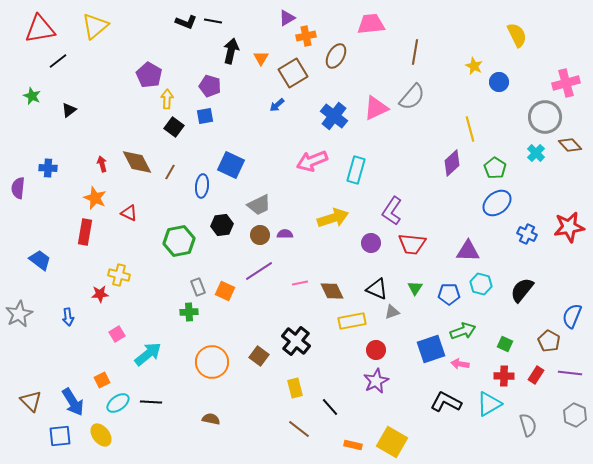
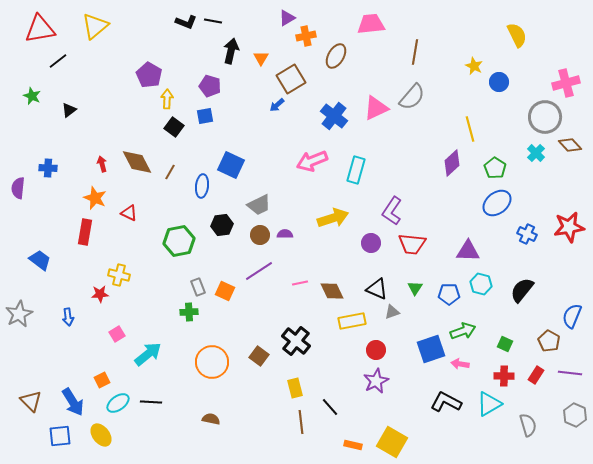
brown square at (293, 73): moved 2 px left, 6 px down
brown line at (299, 429): moved 2 px right, 7 px up; rotated 45 degrees clockwise
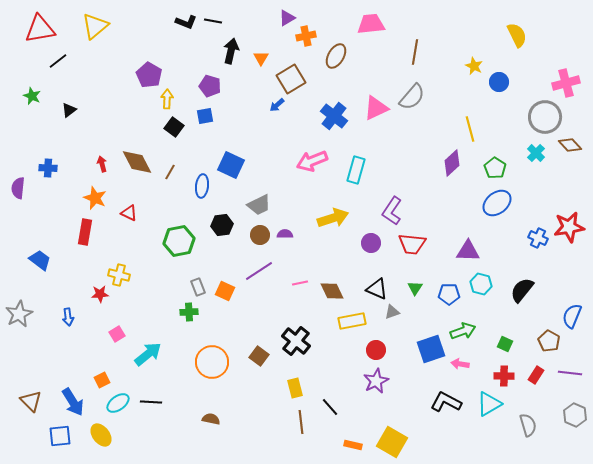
blue cross at (527, 234): moved 11 px right, 4 px down
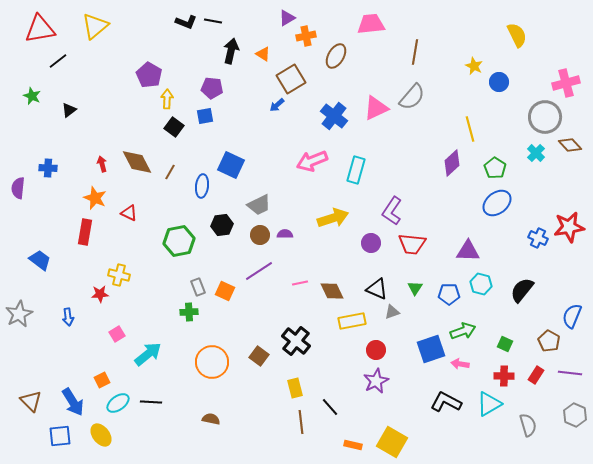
orange triangle at (261, 58): moved 2 px right, 4 px up; rotated 28 degrees counterclockwise
purple pentagon at (210, 86): moved 2 px right, 2 px down; rotated 10 degrees counterclockwise
